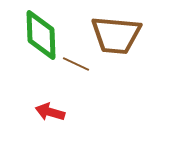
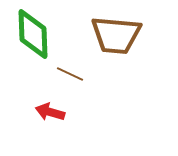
green diamond: moved 8 px left, 1 px up
brown line: moved 6 px left, 10 px down
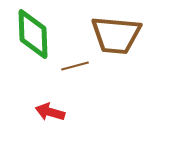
brown line: moved 5 px right, 8 px up; rotated 40 degrees counterclockwise
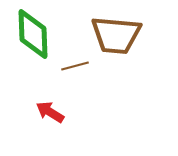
red arrow: rotated 16 degrees clockwise
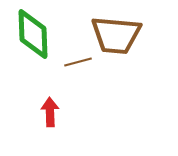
brown line: moved 3 px right, 4 px up
red arrow: rotated 56 degrees clockwise
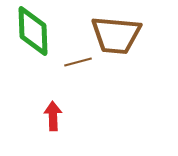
green diamond: moved 3 px up
red arrow: moved 3 px right, 4 px down
